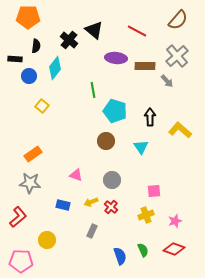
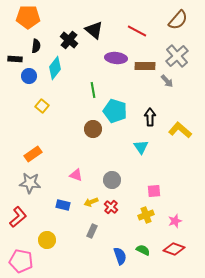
brown circle: moved 13 px left, 12 px up
green semicircle: rotated 40 degrees counterclockwise
pink pentagon: rotated 10 degrees clockwise
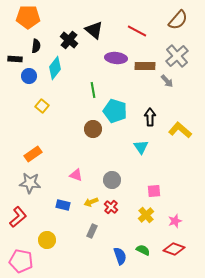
yellow cross: rotated 21 degrees counterclockwise
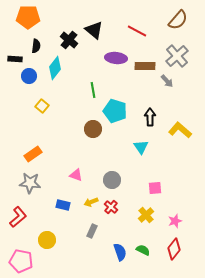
pink square: moved 1 px right, 3 px up
red diamond: rotated 70 degrees counterclockwise
blue semicircle: moved 4 px up
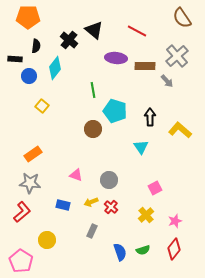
brown semicircle: moved 4 px right, 2 px up; rotated 105 degrees clockwise
gray circle: moved 3 px left
pink square: rotated 24 degrees counterclockwise
red L-shape: moved 4 px right, 5 px up
green semicircle: rotated 136 degrees clockwise
pink pentagon: rotated 20 degrees clockwise
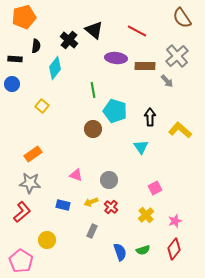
orange pentagon: moved 4 px left; rotated 15 degrees counterclockwise
blue circle: moved 17 px left, 8 px down
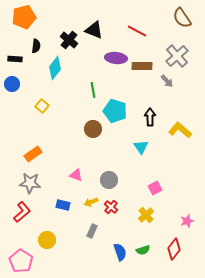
black triangle: rotated 18 degrees counterclockwise
brown rectangle: moved 3 px left
pink star: moved 12 px right
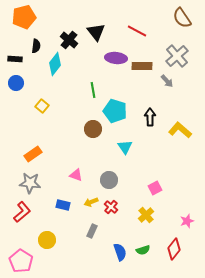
black triangle: moved 2 px right, 2 px down; rotated 30 degrees clockwise
cyan diamond: moved 4 px up
blue circle: moved 4 px right, 1 px up
cyan triangle: moved 16 px left
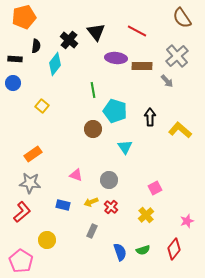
blue circle: moved 3 px left
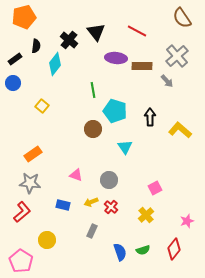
black rectangle: rotated 40 degrees counterclockwise
